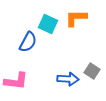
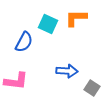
blue semicircle: moved 4 px left
gray square: moved 17 px down
blue arrow: moved 1 px left, 8 px up
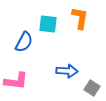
orange L-shape: moved 4 px right; rotated 100 degrees clockwise
cyan square: rotated 18 degrees counterclockwise
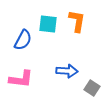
orange L-shape: moved 3 px left, 3 px down
blue semicircle: moved 1 px left, 2 px up
pink L-shape: moved 5 px right, 2 px up
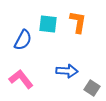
orange L-shape: moved 1 px right, 1 px down
pink L-shape: rotated 135 degrees counterclockwise
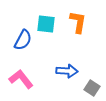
cyan square: moved 2 px left
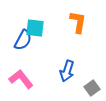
cyan square: moved 11 px left, 4 px down
blue arrow: rotated 105 degrees clockwise
gray square: rotated 21 degrees clockwise
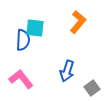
orange L-shape: rotated 30 degrees clockwise
blue semicircle: rotated 25 degrees counterclockwise
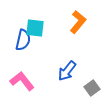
blue semicircle: rotated 10 degrees clockwise
blue arrow: rotated 20 degrees clockwise
pink L-shape: moved 1 px right, 2 px down
